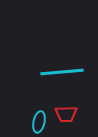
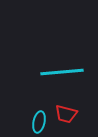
red trapezoid: rotated 15 degrees clockwise
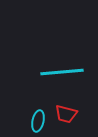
cyan ellipse: moved 1 px left, 1 px up
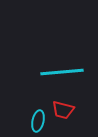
red trapezoid: moved 3 px left, 4 px up
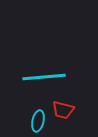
cyan line: moved 18 px left, 5 px down
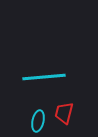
red trapezoid: moved 1 px right, 3 px down; rotated 90 degrees clockwise
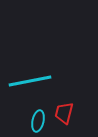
cyan line: moved 14 px left, 4 px down; rotated 6 degrees counterclockwise
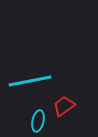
red trapezoid: moved 7 px up; rotated 40 degrees clockwise
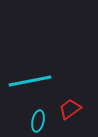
red trapezoid: moved 6 px right, 3 px down
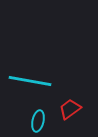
cyan line: rotated 21 degrees clockwise
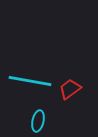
red trapezoid: moved 20 px up
